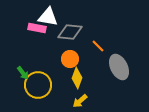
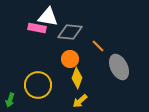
green arrow: moved 13 px left, 27 px down; rotated 56 degrees clockwise
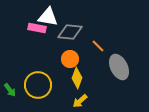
green arrow: moved 10 px up; rotated 56 degrees counterclockwise
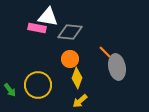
orange line: moved 7 px right, 6 px down
gray ellipse: moved 2 px left; rotated 15 degrees clockwise
